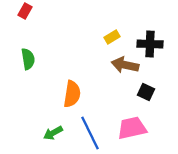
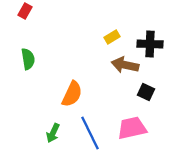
orange semicircle: rotated 16 degrees clockwise
green arrow: rotated 36 degrees counterclockwise
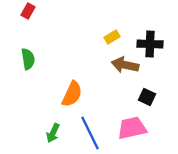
red rectangle: moved 3 px right
black square: moved 1 px right, 5 px down
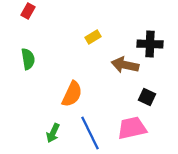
yellow rectangle: moved 19 px left
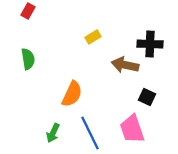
pink trapezoid: moved 1 px down; rotated 96 degrees counterclockwise
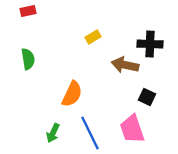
red rectangle: rotated 49 degrees clockwise
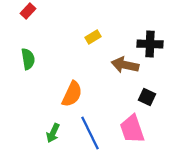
red rectangle: rotated 35 degrees counterclockwise
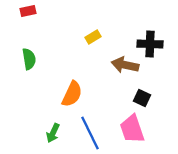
red rectangle: rotated 35 degrees clockwise
green semicircle: moved 1 px right
black square: moved 5 px left, 1 px down
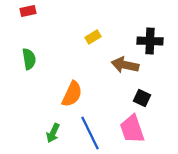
black cross: moved 3 px up
